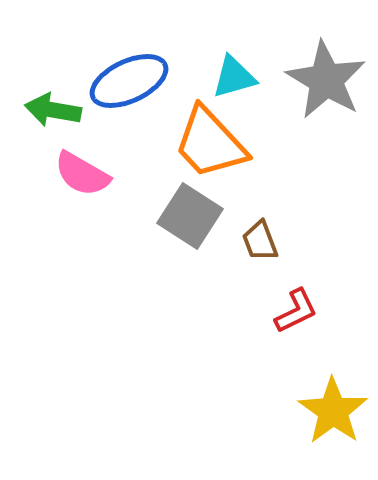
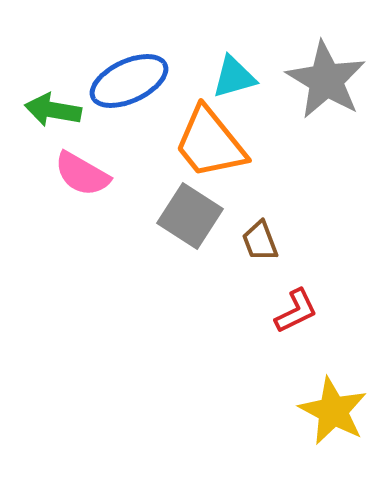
orange trapezoid: rotated 4 degrees clockwise
yellow star: rotated 8 degrees counterclockwise
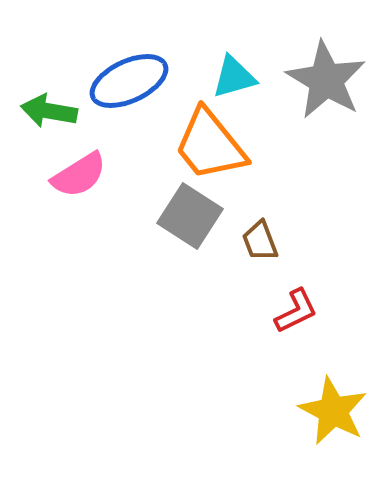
green arrow: moved 4 px left, 1 px down
orange trapezoid: moved 2 px down
pink semicircle: moved 3 px left, 1 px down; rotated 62 degrees counterclockwise
